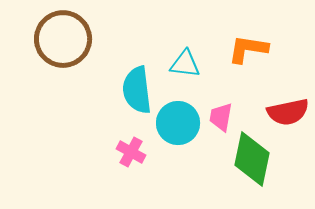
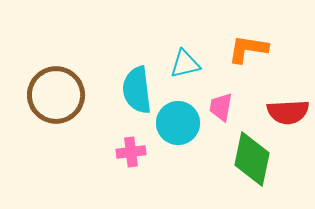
brown circle: moved 7 px left, 56 px down
cyan triangle: rotated 20 degrees counterclockwise
red semicircle: rotated 9 degrees clockwise
pink trapezoid: moved 10 px up
pink cross: rotated 36 degrees counterclockwise
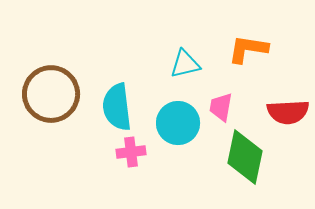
cyan semicircle: moved 20 px left, 17 px down
brown circle: moved 5 px left, 1 px up
green diamond: moved 7 px left, 2 px up
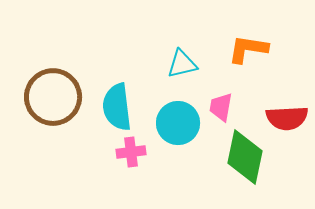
cyan triangle: moved 3 px left
brown circle: moved 2 px right, 3 px down
red semicircle: moved 1 px left, 6 px down
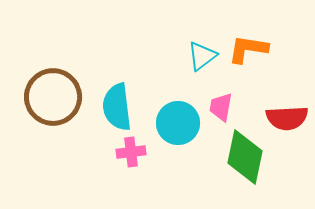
cyan triangle: moved 20 px right, 8 px up; rotated 24 degrees counterclockwise
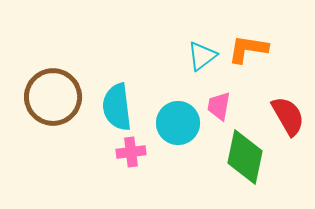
pink trapezoid: moved 2 px left, 1 px up
red semicircle: moved 1 px right, 2 px up; rotated 117 degrees counterclockwise
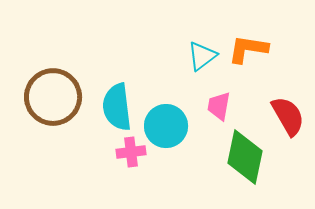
cyan circle: moved 12 px left, 3 px down
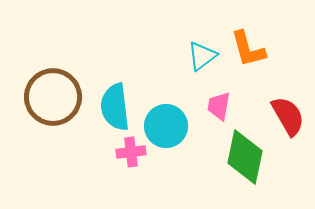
orange L-shape: rotated 114 degrees counterclockwise
cyan semicircle: moved 2 px left
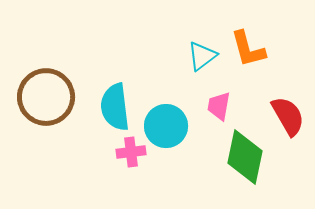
brown circle: moved 7 px left
